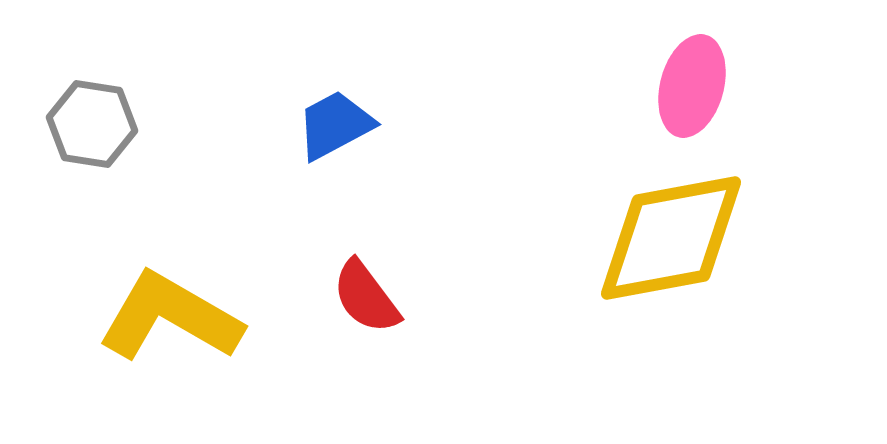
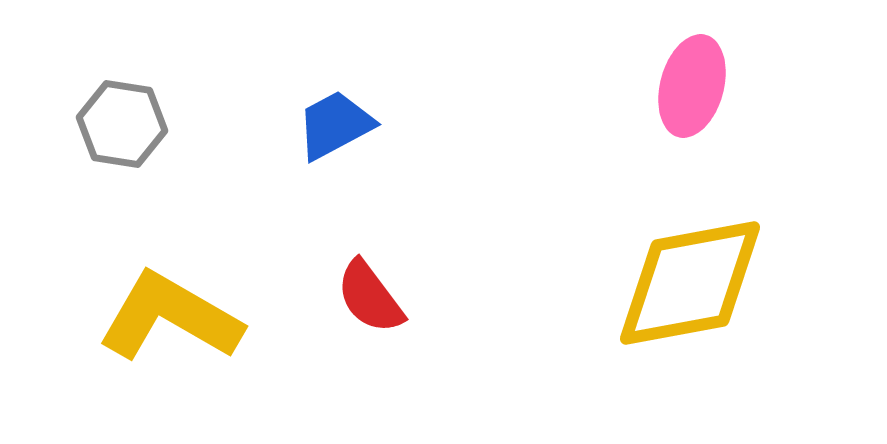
gray hexagon: moved 30 px right
yellow diamond: moved 19 px right, 45 px down
red semicircle: moved 4 px right
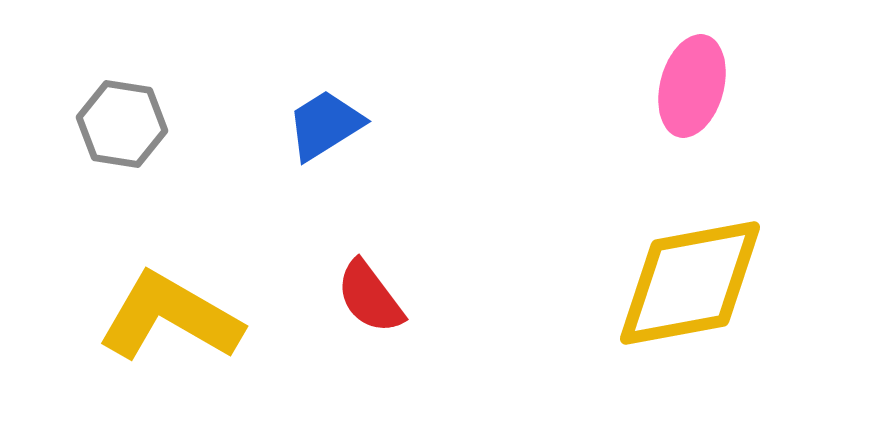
blue trapezoid: moved 10 px left; rotated 4 degrees counterclockwise
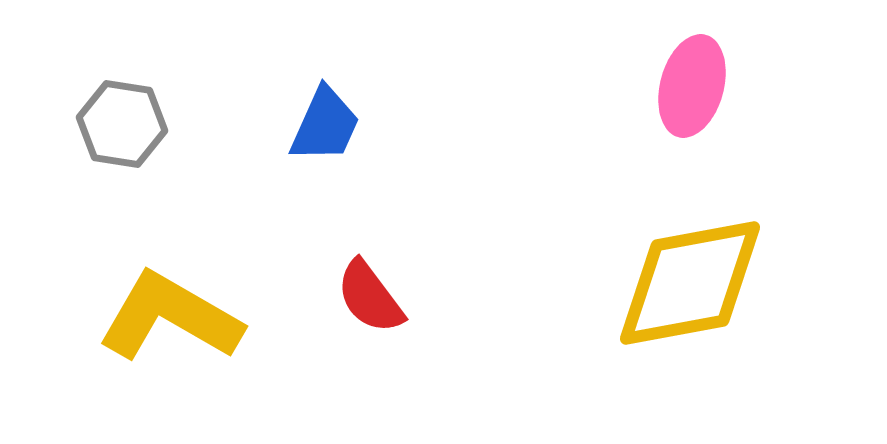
blue trapezoid: rotated 146 degrees clockwise
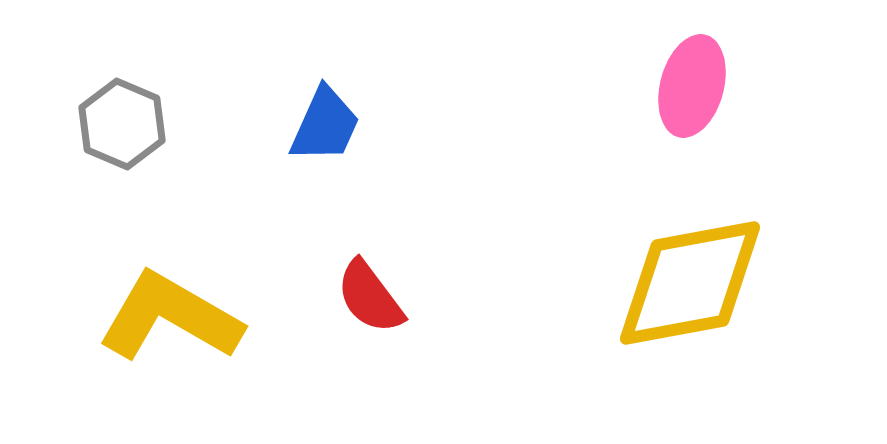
gray hexagon: rotated 14 degrees clockwise
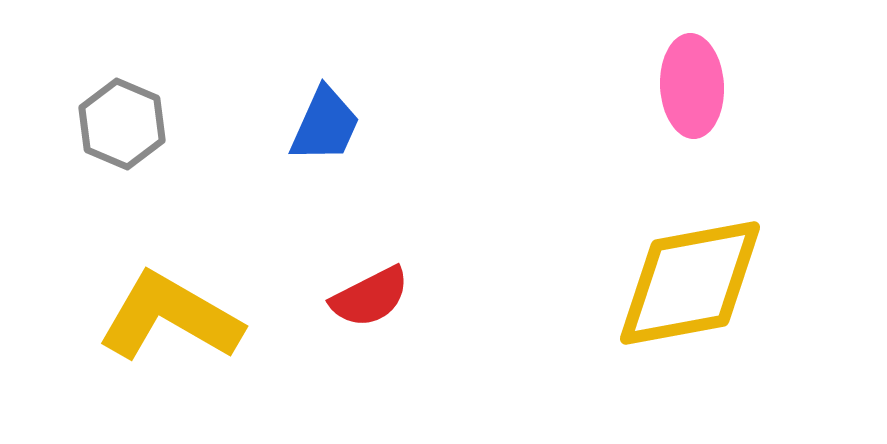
pink ellipse: rotated 18 degrees counterclockwise
red semicircle: rotated 80 degrees counterclockwise
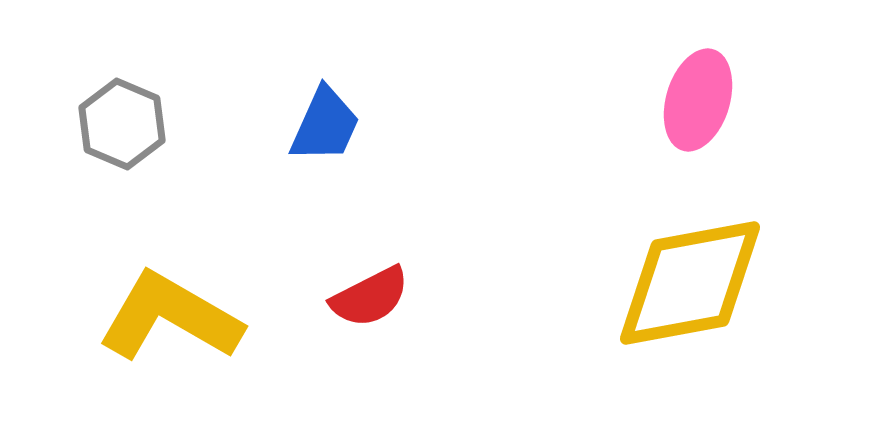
pink ellipse: moved 6 px right, 14 px down; rotated 20 degrees clockwise
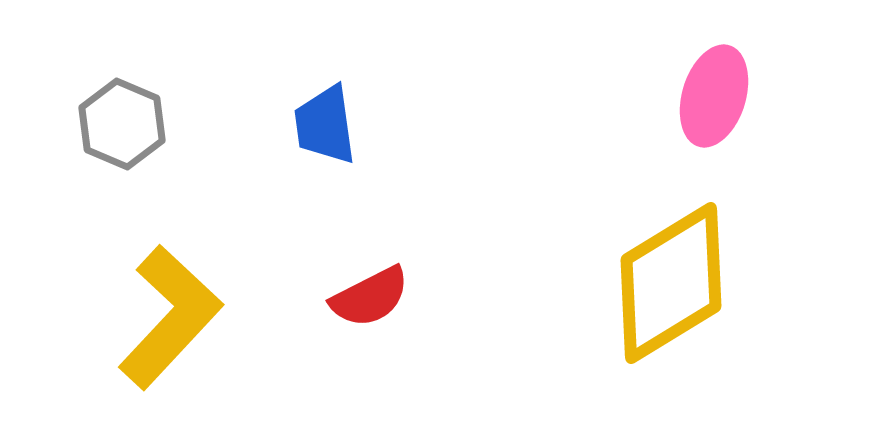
pink ellipse: moved 16 px right, 4 px up
blue trapezoid: rotated 148 degrees clockwise
yellow diamond: moved 19 px left; rotated 21 degrees counterclockwise
yellow L-shape: rotated 103 degrees clockwise
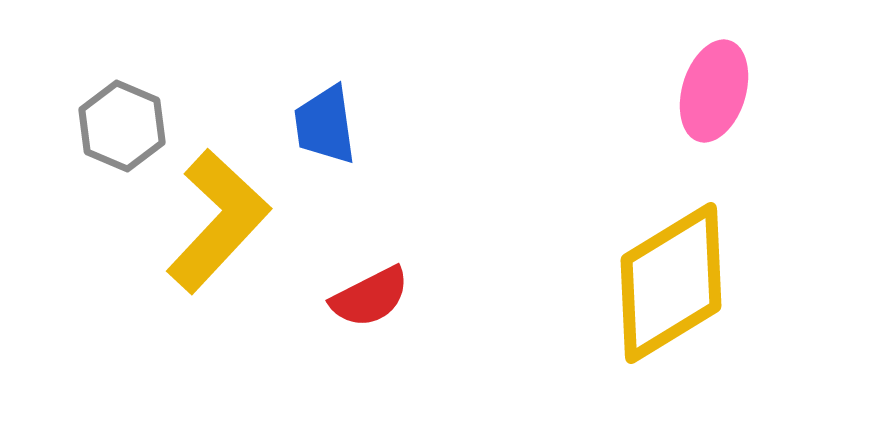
pink ellipse: moved 5 px up
gray hexagon: moved 2 px down
yellow L-shape: moved 48 px right, 96 px up
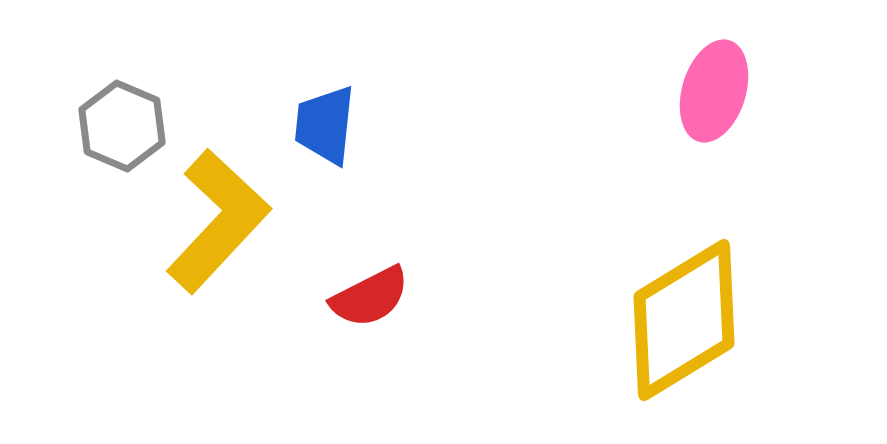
blue trapezoid: rotated 14 degrees clockwise
yellow diamond: moved 13 px right, 37 px down
